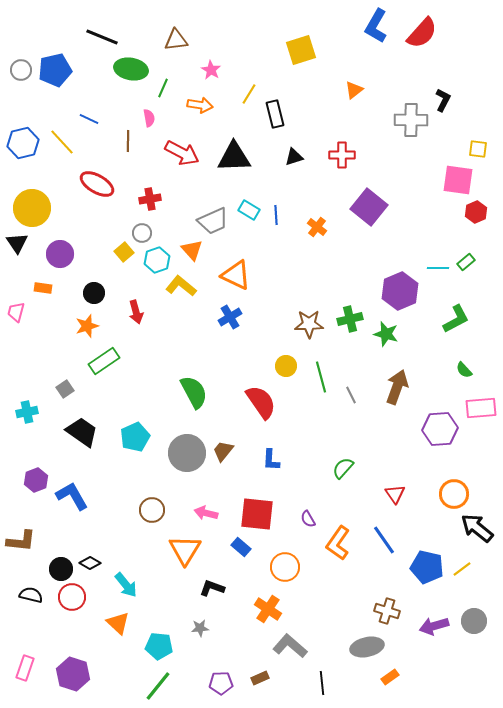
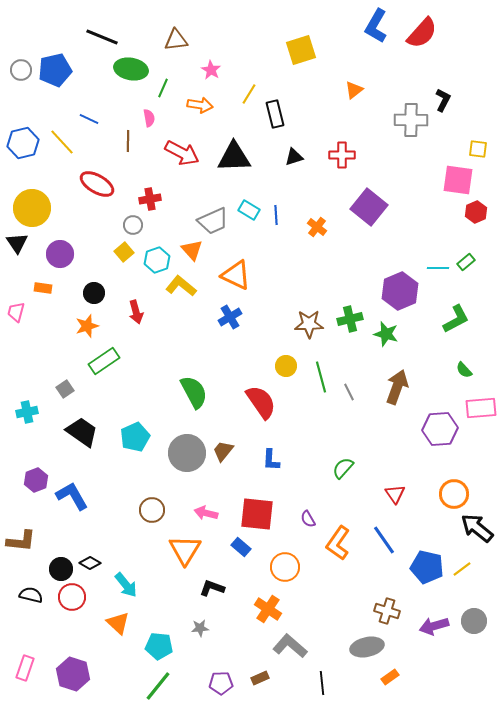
gray circle at (142, 233): moved 9 px left, 8 px up
gray line at (351, 395): moved 2 px left, 3 px up
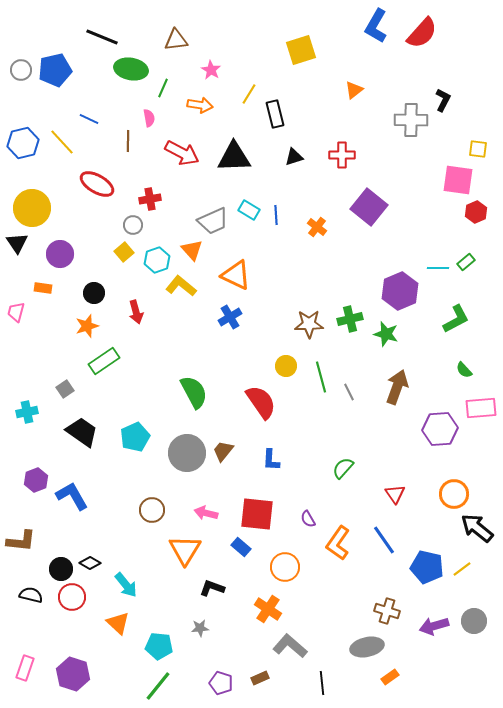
purple pentagon at (221, 683): rotated 20 degrees clockwise
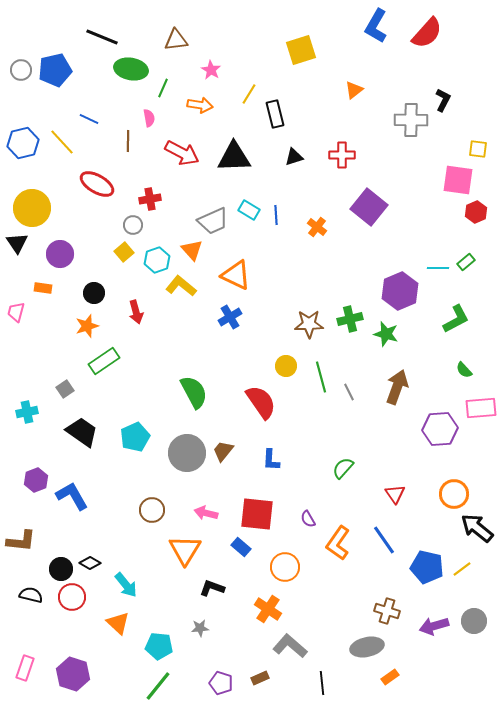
red semicircle at (422, 33): moved 5 px right
